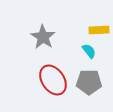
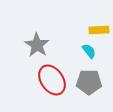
gray star: moved 6 px left, 8 px down
red ellipse: moved 1 px left
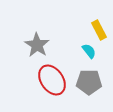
yellow rectangle: rotated 66 degrees clockwise
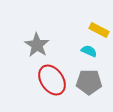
yellow rectangle: rotated 36 degrees counterclockwise
cyan semicircle: rotated 28 degrees counterclockwise
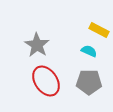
red ellipse: moved 6 px left, 1 px down
